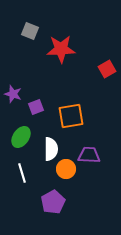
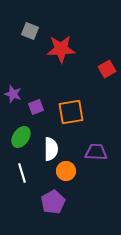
orange square: moved 4 px up
purple trapezoid: moved 7 px right, 3 px up
orange circle: moved 2 px down
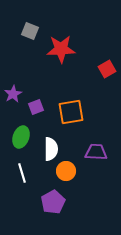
purple star: rotated 24 degrees clockwise
green ellipse: rotated 15 degrees counterclockwise
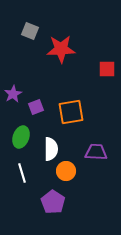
red square: rotated 30 degrees clockwise
purple pentagon: rotated 10 degrees counterclockwise
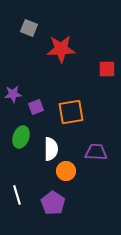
gray square: moved 1 px left, 3 px up
purple star: rotated 24 degrees clockwise
white line: moved 5 px left, 22 px down
purple pentagon: moved 1 px down
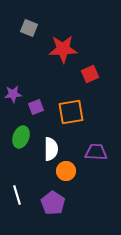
red star: moved 2 px right
red square: moved 17 px left, 5 px down; rotated 24 degrees counterclockwise
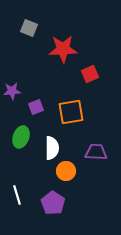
purple star: moved 1 px left, 3 px up
white semicircle: moved 1 px right, 1 px up
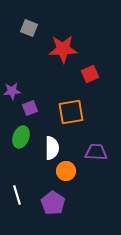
purple square: moved 6 px left, 1 px down
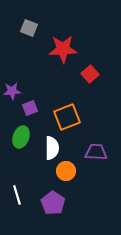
red square: rotated 18 degrees counterclockwise
orange square: moved 4 px left, 5 px down; rotated 12 degrees counterclockwise
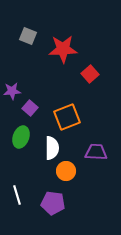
gray square: moved 1 px left, 8 px down
purple square: rotated 28 degrees counterclockwise
purple pentagon: rotated 25 degrees counterclockwise
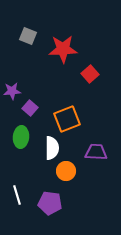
orange square: moved 2 px down
green ellipse: rotated 15 degrees counterclockwise
purple pentagon: moved 3 px left
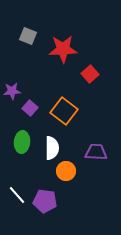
orange square: moved 3 px left, 8 px up; rotated 32 degrees counterclockwise
green ellipse: moved 1 px right, 5 px down
white line: rotated 24 degrees counterclockwise
purple pentagon: moved 5 px left, 2 px up
